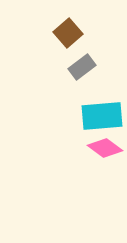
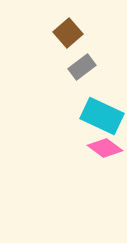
cyan rectangle: rotated 30 degrees clockwise
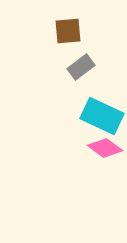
brown square: moved 2 px up; rotated 36 degrees clockwise
gray rectangle: moved 1 px left
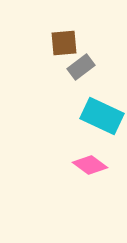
brown square: moved 4 px left, 12 px down
pink diamond: moved 15 px left, 17 px down
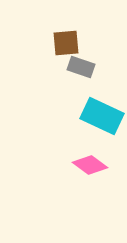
brown square: moved 2 px right
gray rectangle: rotated 56 degrees clockwise
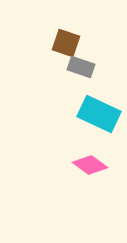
brown square: rotated 24 degrees clockwise
cyan rectangle: moved 3 px left, 2 px up
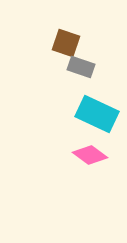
cyan rectangle: moved 2 px left
pink diamond: moved 10 px up
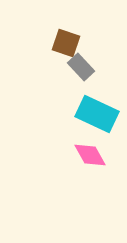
gray rectangle: rotated 28 degrees clockwise
pink diamond: rotated 24 degrees clockwise
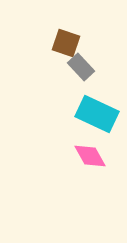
pink diamond: moved 1 px down
